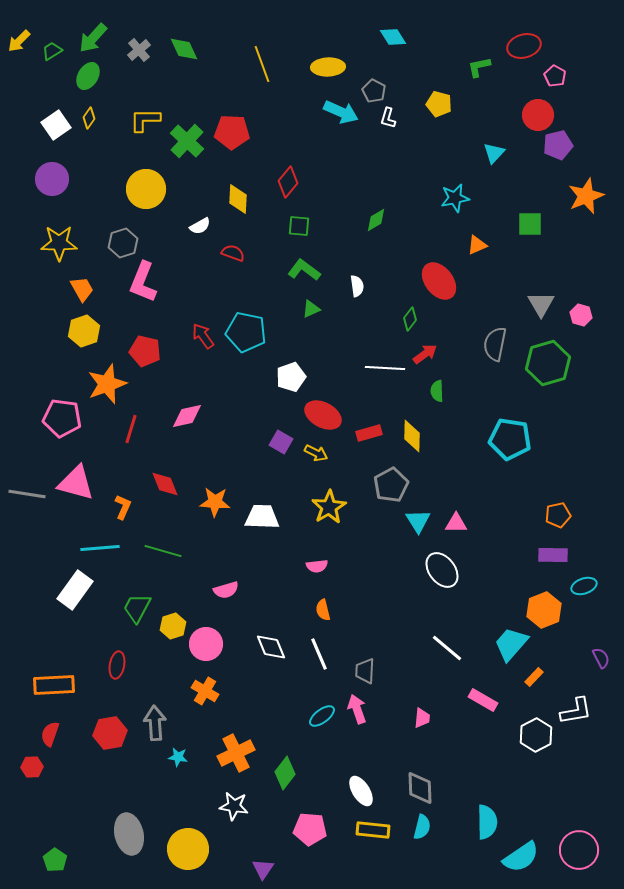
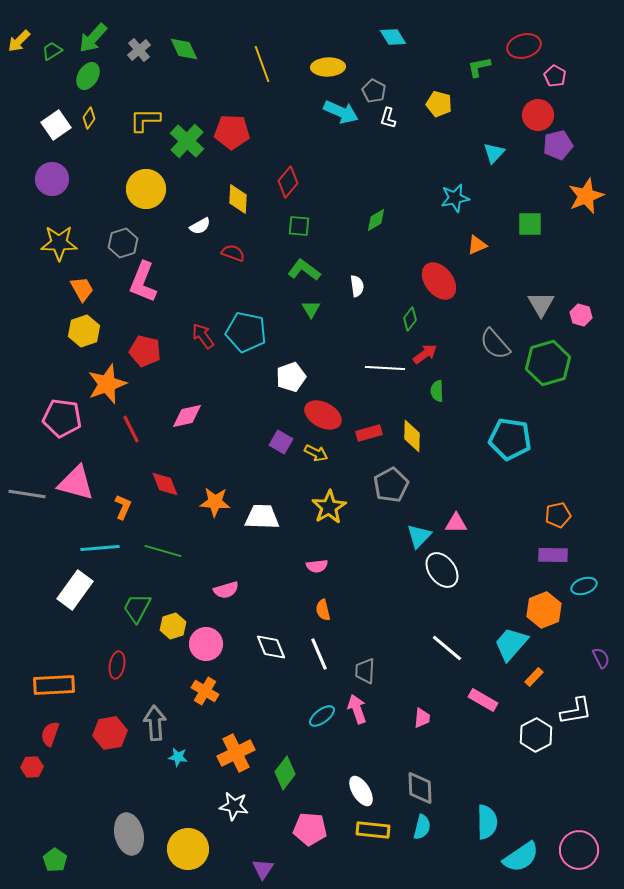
green triangle at (311, 309): rotated 36 degrees counterclockwise
gray semicircle at (495, 344): rotated 52 degrees counterclockwise
red line at (131, 429): rotated 44 degrees counterclockwise
cyan triangle at (418, 521): moved 1 px right, 15 px down; rotated 16 degrees clockwise
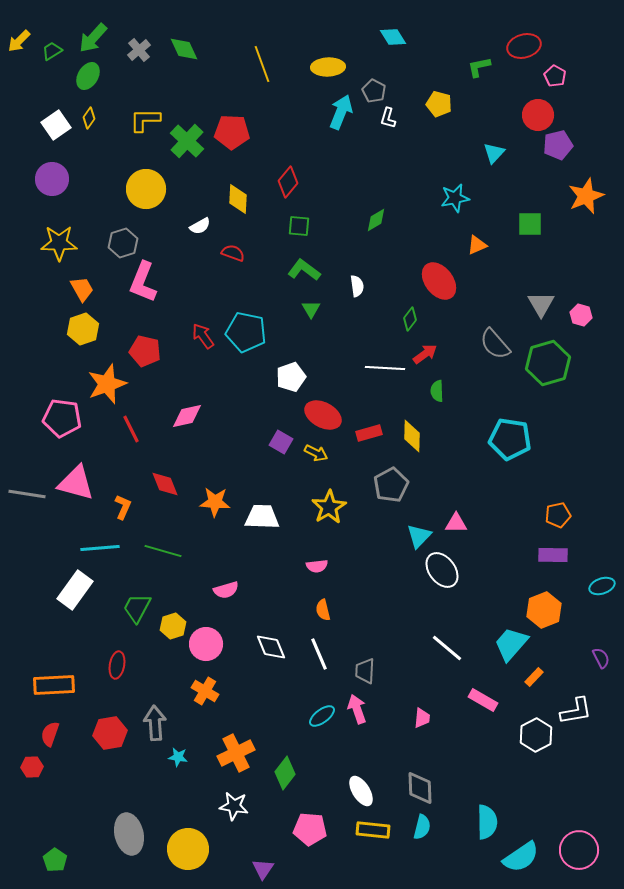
cyan arrow at (341, 112): rotated 92 degrees counterclockwise
yellow hexagon at (84, 331): moved 1 px left, 2 px up
cyan ellipse at (584, 586): moved 18 px right
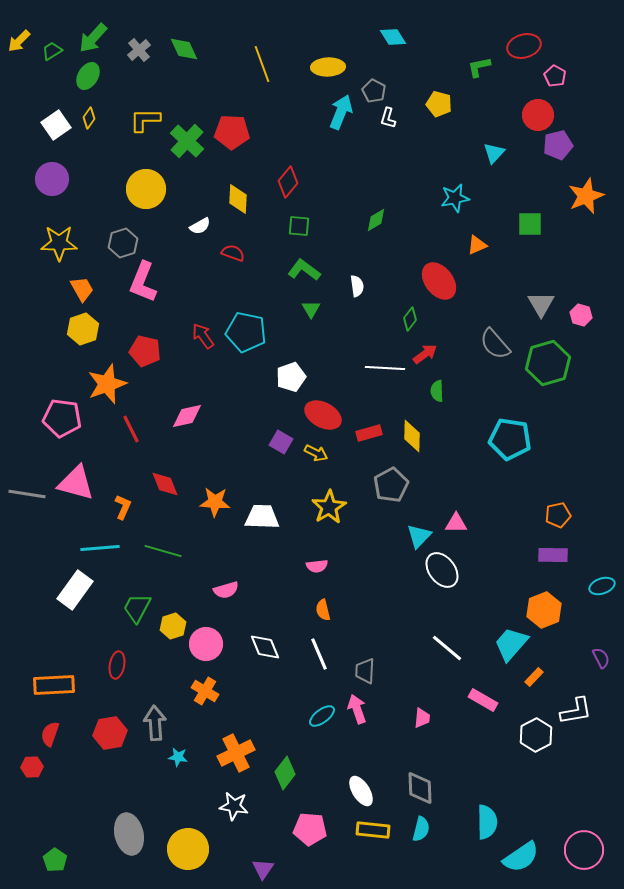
white diamond at (271, 647): moved 6 px left
cyan semicircle at (422, 827): moved 1 px left, 2 px down
pink circle at (579, 850): moved 5 px right
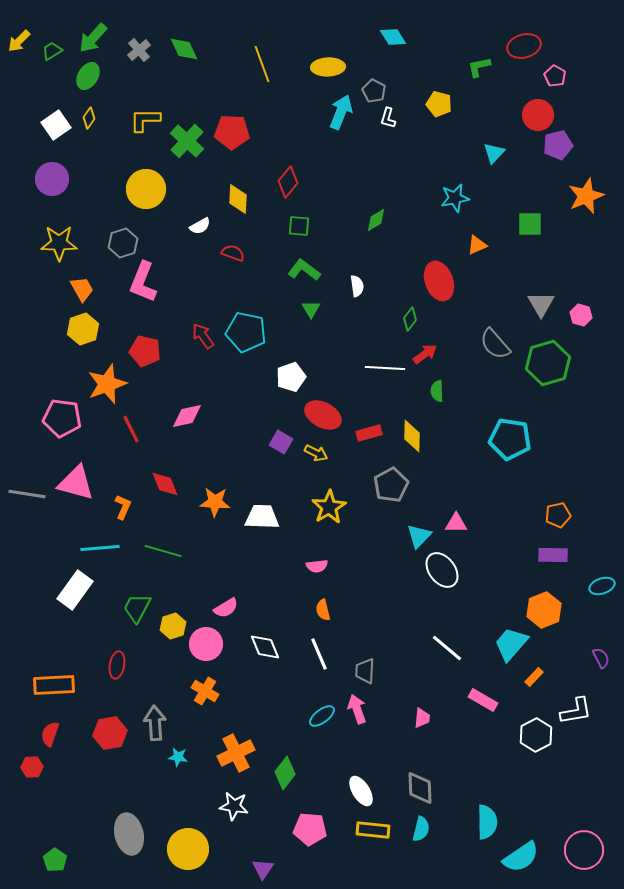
red ellipse at (439, 281): rotated 18 degrees clockwise
pink semicircle at (226, 590): moved 18 px down; rotated 15 degrees counterclockwise
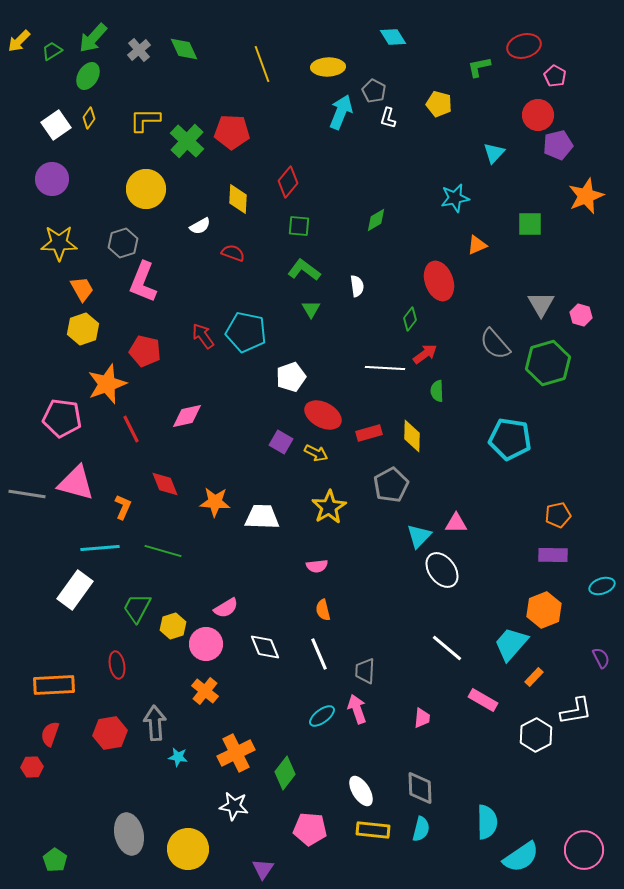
red ellipse at (117, 665): rotated 20 degrees counterclockwise
orange cross at (205, 691): rotated 8 degrees clockwise
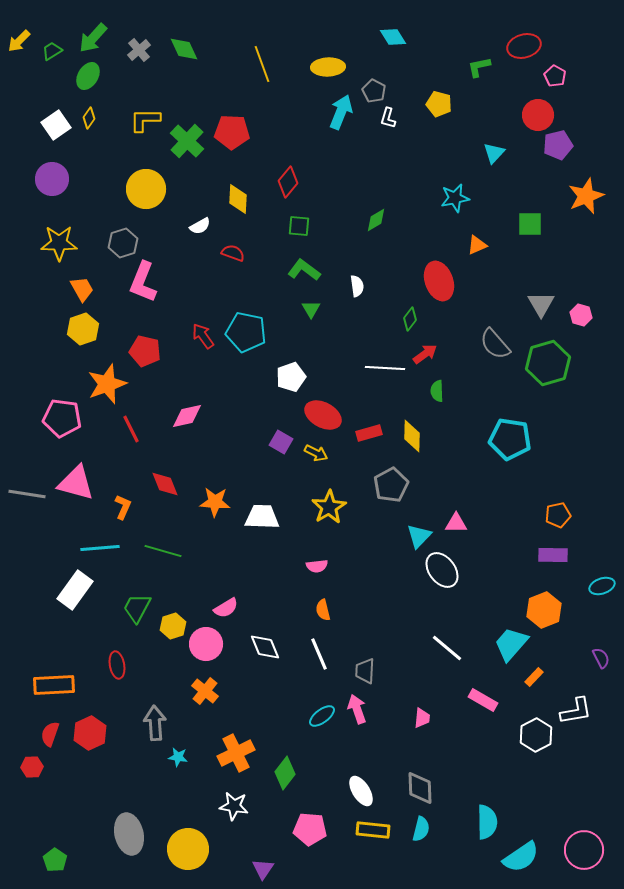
red hexagon at (110, 733): moved 20 px left; rotated 16 degrees counterclockwise
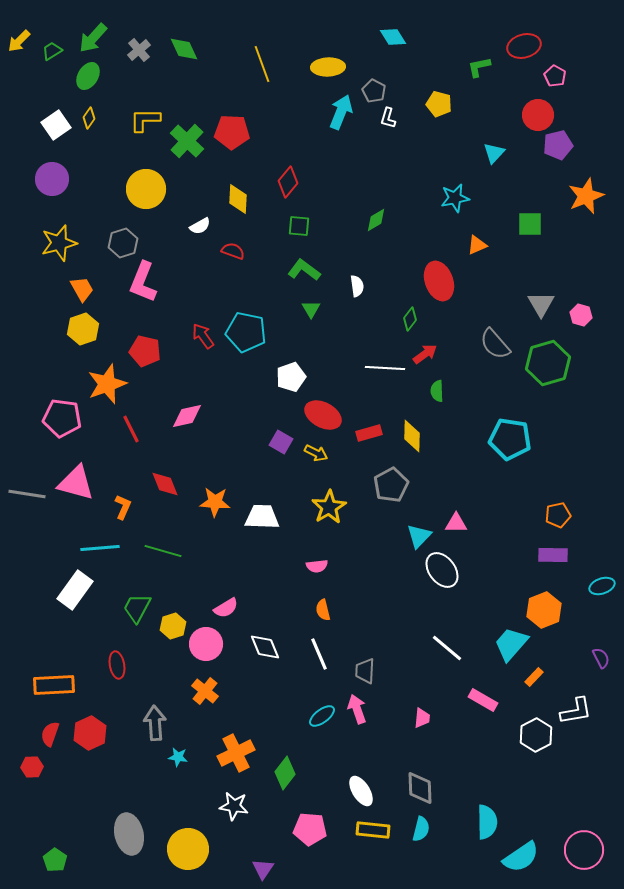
yellow star at (59, 243): rotated 15 degrees counterclockwise
red semicircle at (233, 253): moved 2 px up
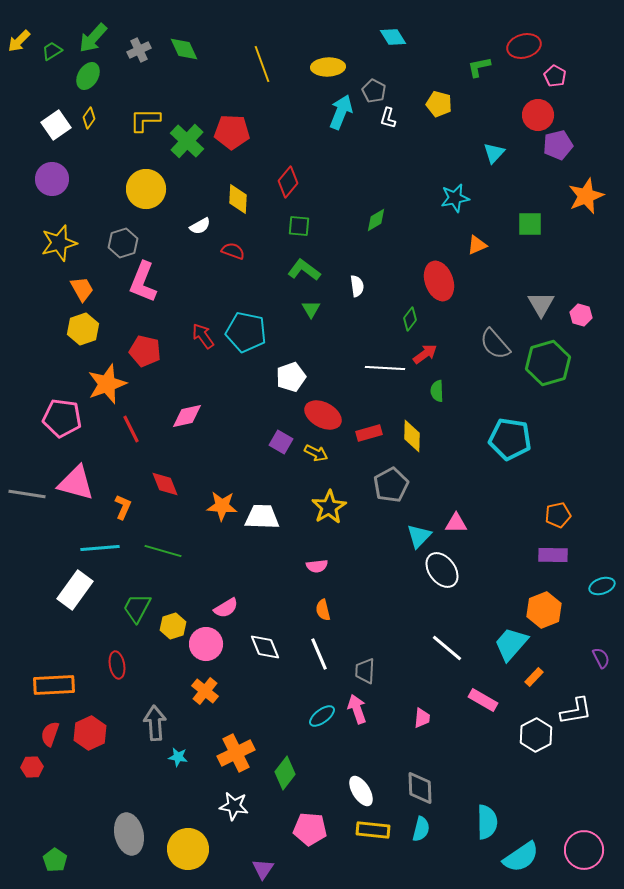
gray cross at (139, 50): rotated 15 degrees clockwise
orange star at (215, 502): moved 7 px right, 4 px down
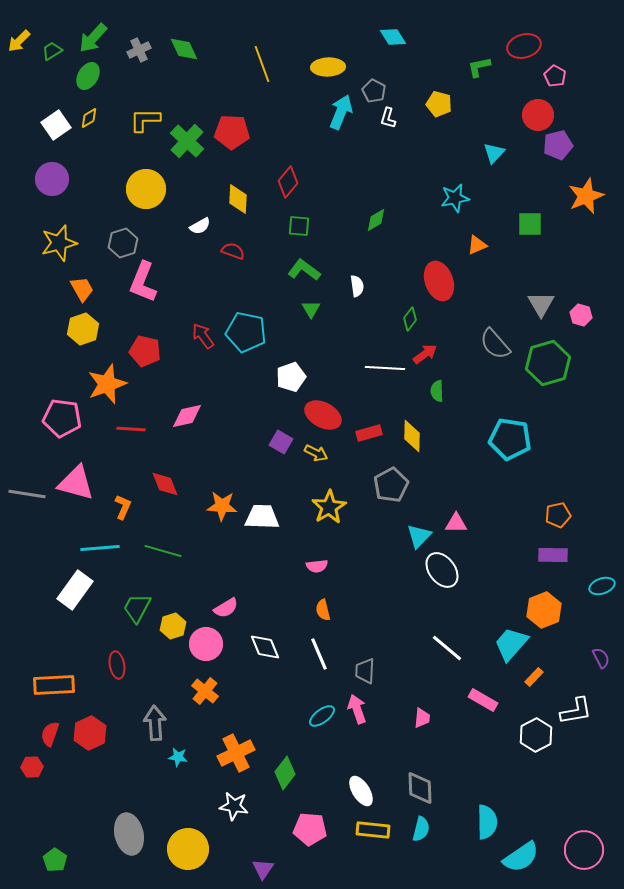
yellow diamond at (89, 118): rotated 25 degrees clockwise
red line at (131, 429): rotated 60 degrees counterclockwise
